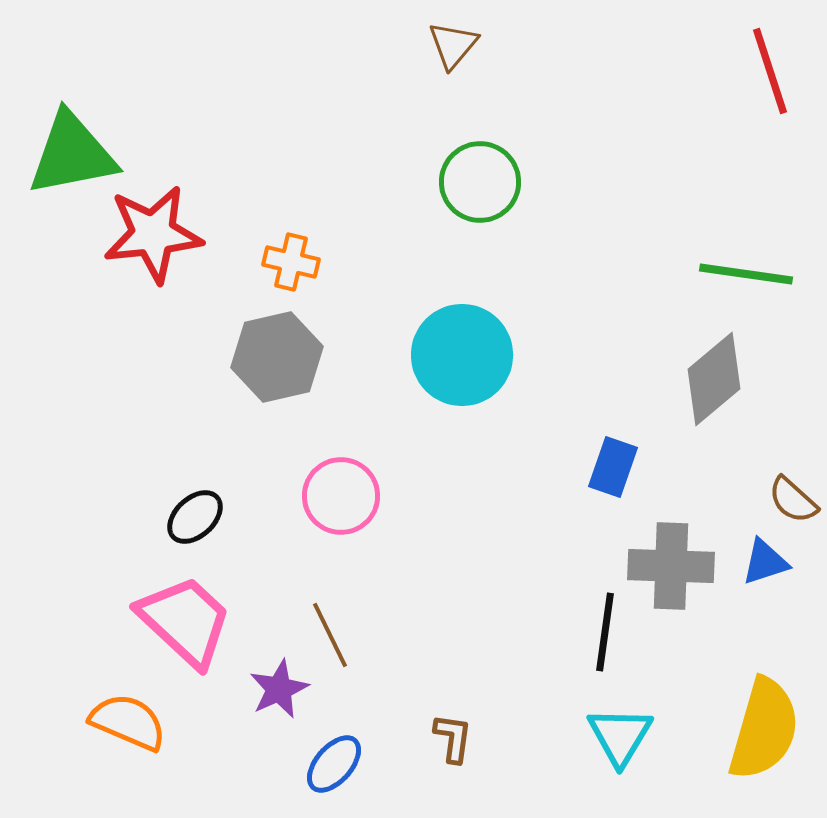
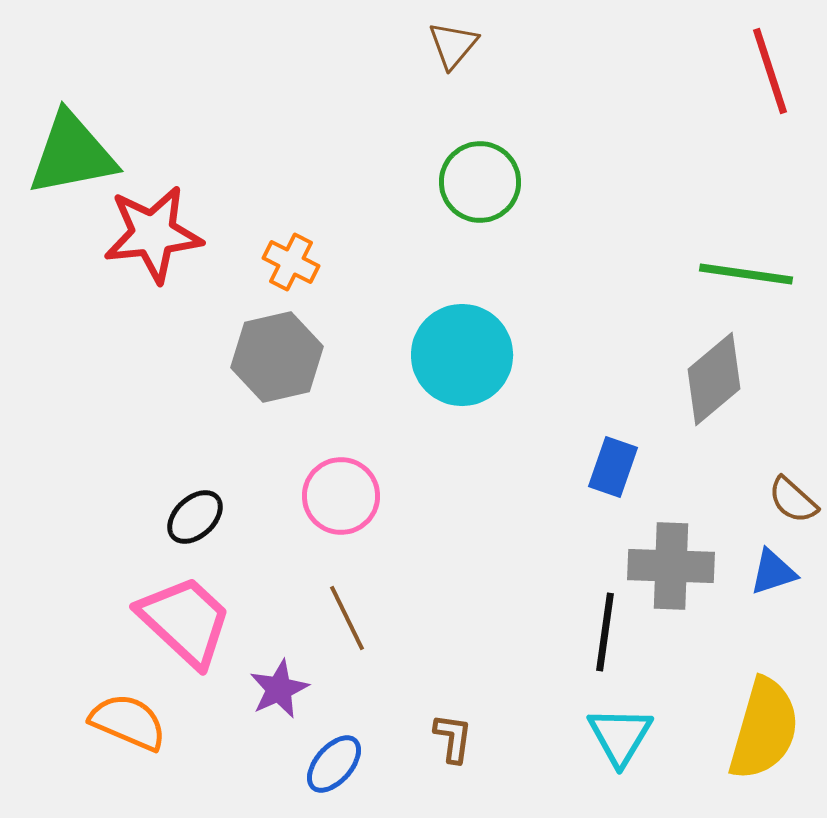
orange cross: rotated 14 degrees clockwise
blue triangle: moved 8 px right, 10 px down
brown line: moved 17 px right, 17 px up
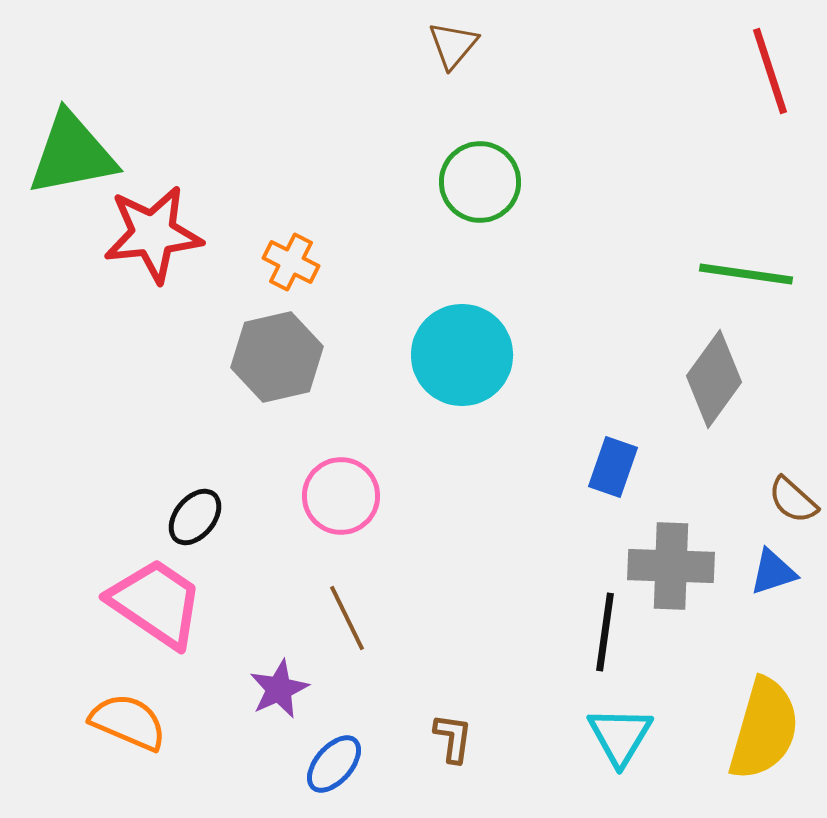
gray diamond: rotated 14 degrees counterclockwise
black ellipse: rotated 8 degrees counterclockwise
pink trapezoid: moved 29 px left, 18 px up; rotated 9 degrees counterclockwise
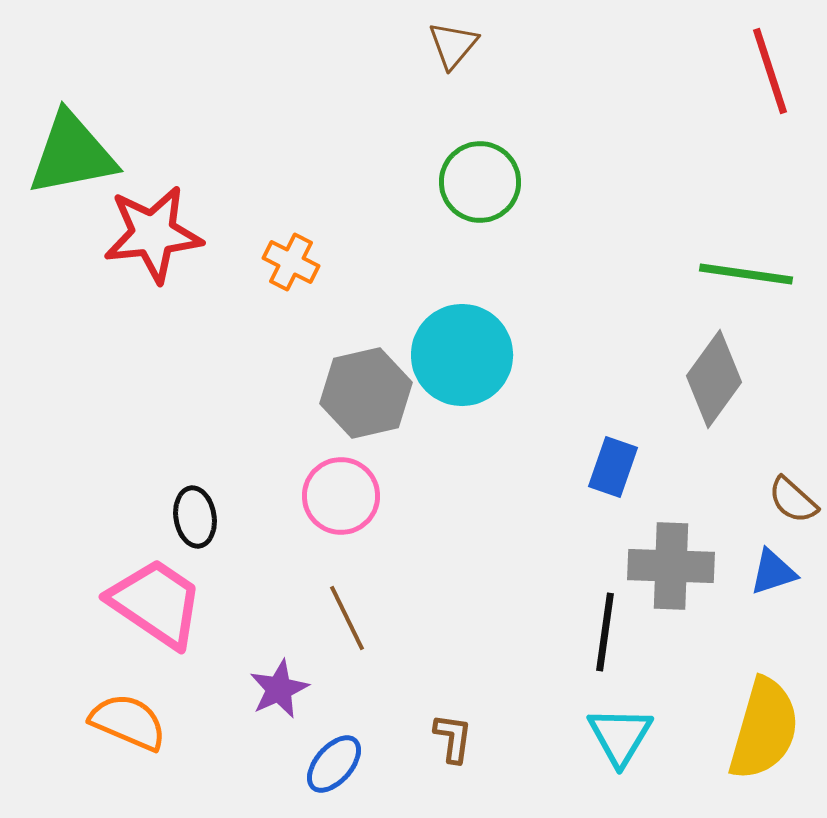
gray hexagon: moved 89 px right, 36 px down
black ellipse: rotated 48 degrees counterclockwise
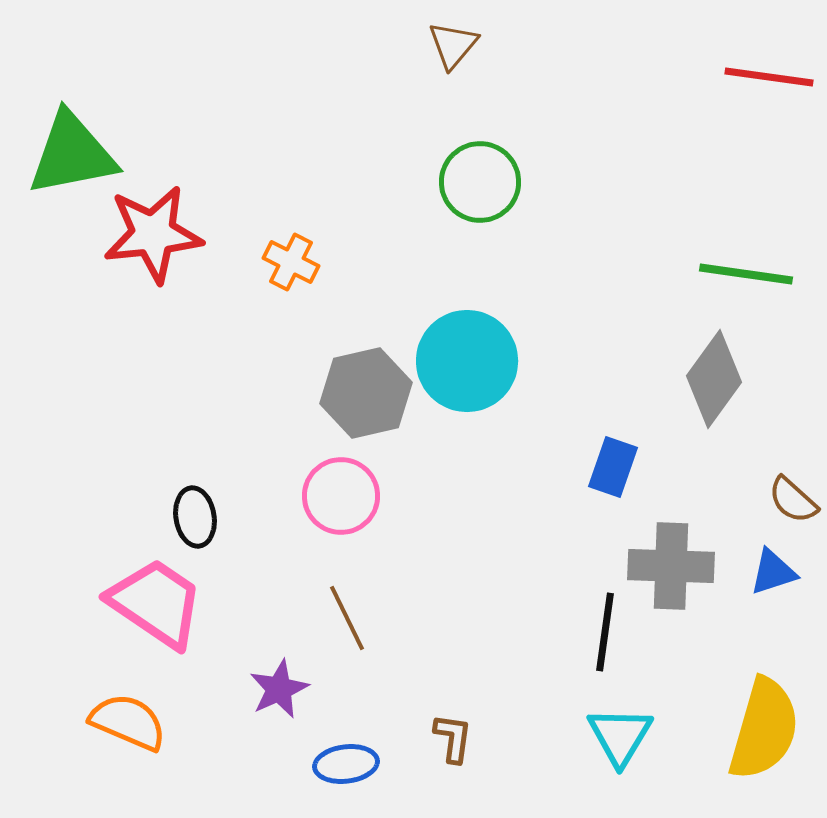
red line: moved 1 px left, 6 px down; rotated 64 degrees counterclockwise
cyan circle: moved 5 px right, 6 px down
blue ellipse: moved 12 px right; rotated 42 degrees clockwise
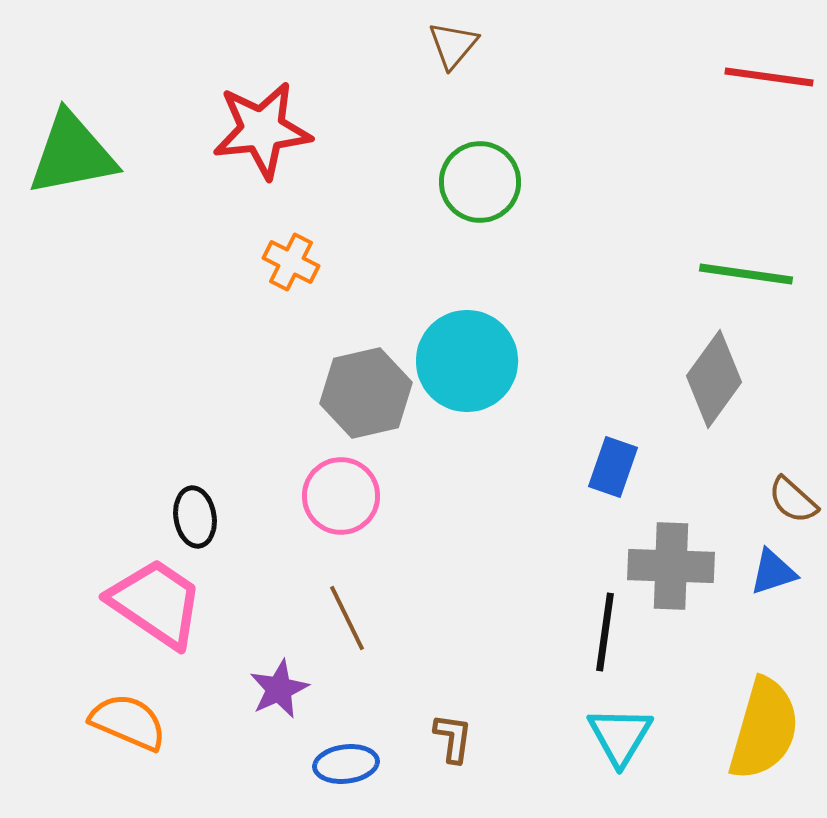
red star: moved 109 px right, 104 px up
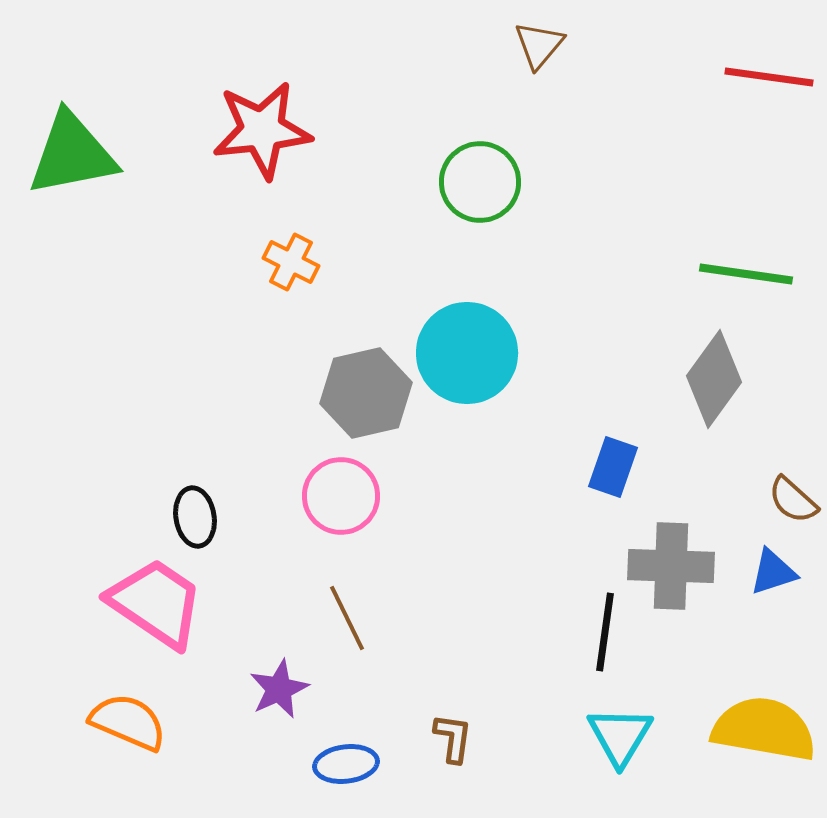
brown triangle: moved 86 px right
cyan circle: moved 8 px up
yellow semicircle: rotated 96 degrees counterclockwise
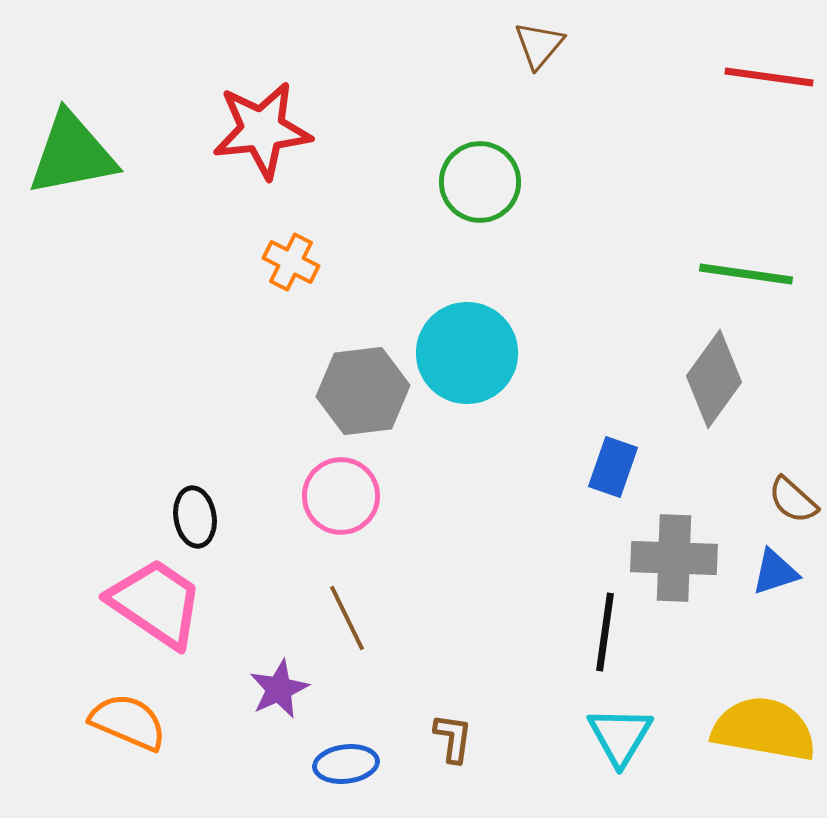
gray hexagon: moved 3 px left, 2 px up; rotated 6 degrees clockwise
gray cross: moved 3 px right, 8 px up
blue triangle: moved 2 px right
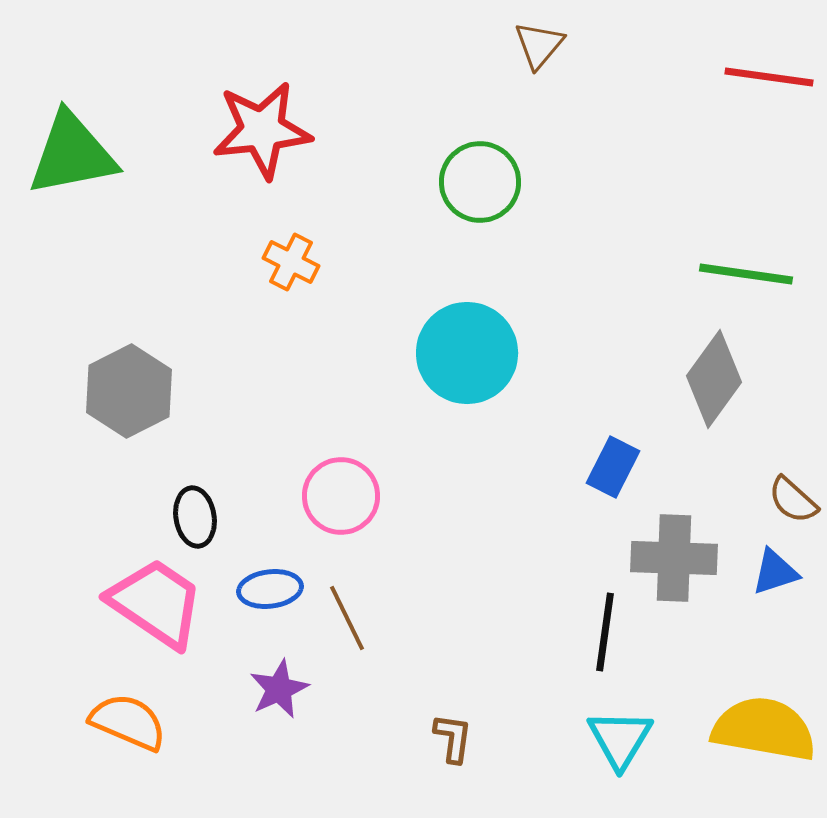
gray hexagon: moved 234 px left; rotated 20 degrees counterclockwise
blue rectangle: rotated 8 degrees clockwise
cyan triangle: moved 3 px down
blue ellipse: moved 76 px left, 175 px up
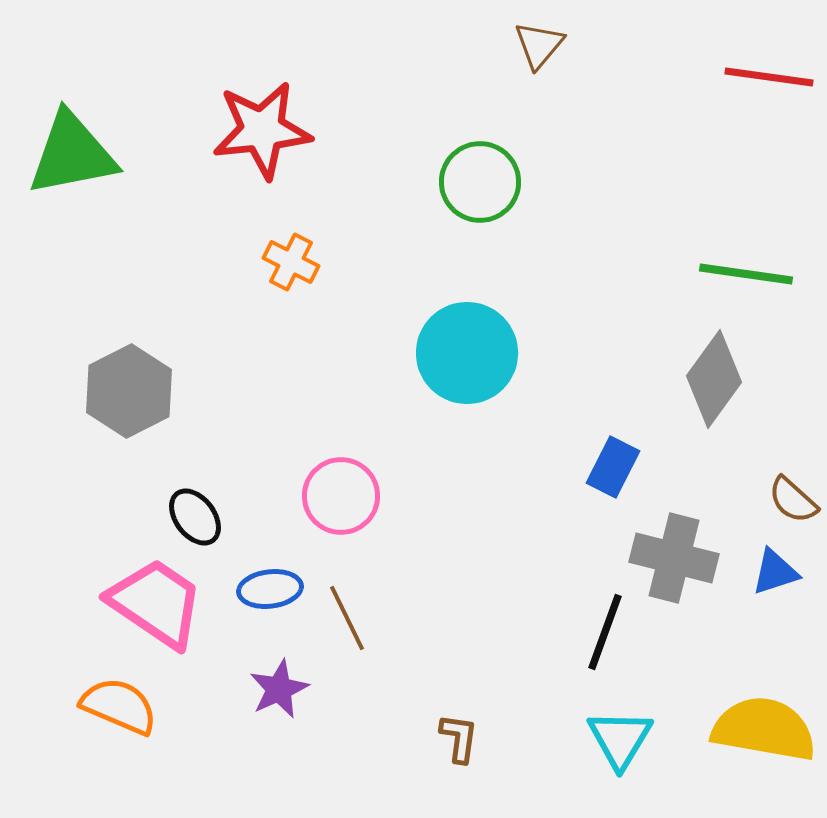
black ellipse: rotated 28 degrees counterclockwise
gray cross: rotated 12 degrees clockwise
black line: rotated 12 degrees clockwise
orange semicircle: moved 9 px left, 16 px up
brown L-shape: moved 6 px right
